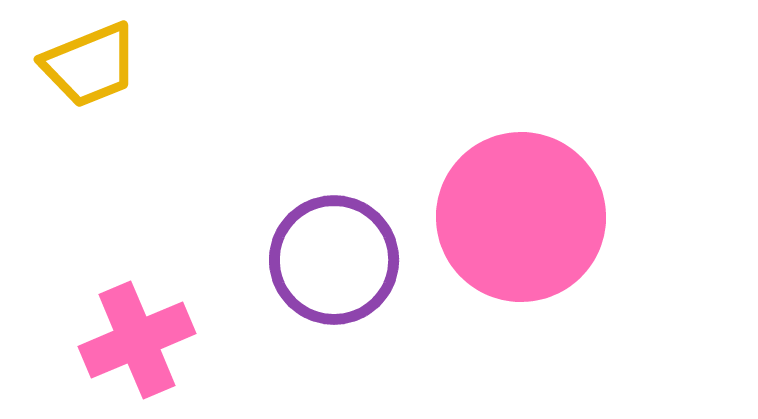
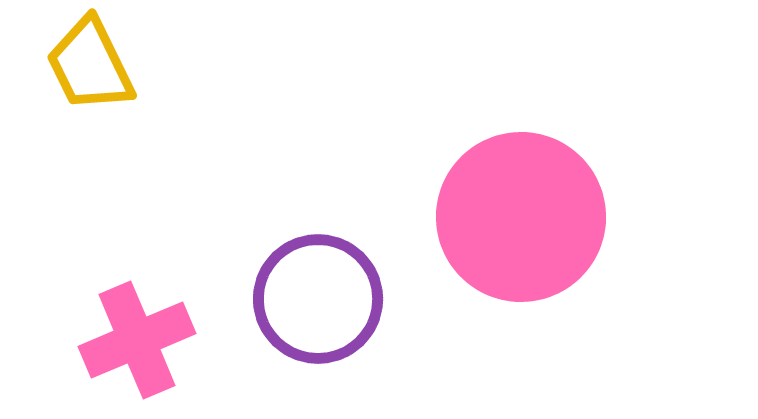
yellow trapezoid: rotated 86 degrees clockwise
purple circle: moved 16 px left, 39 px down
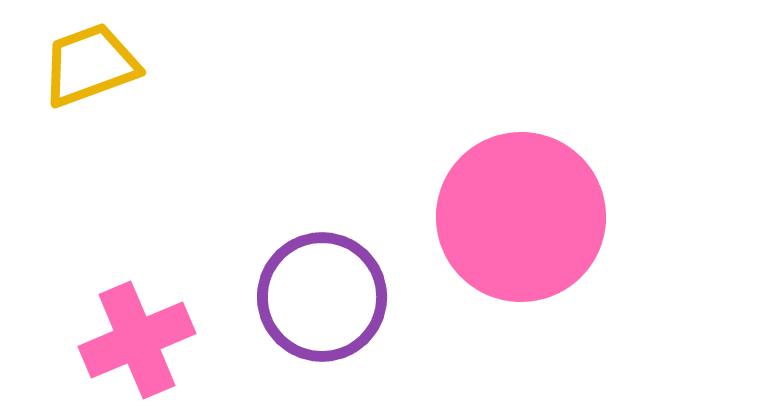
yellow trapezoid: rotated 96 degrees clockwise
purple circle: moved 4 px right, 2 px up
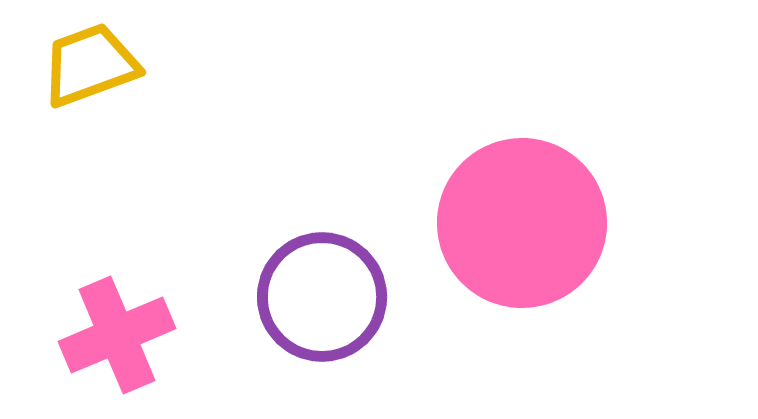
pink circle: moved 1 px right, 6 px down
pink cross: moved 20 px left, 5 px up
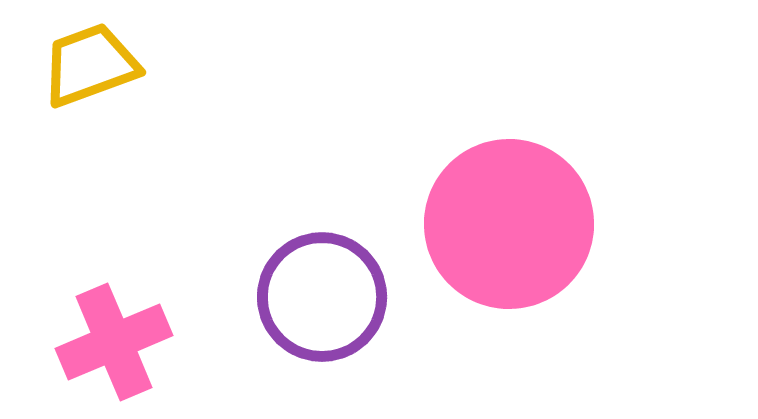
pink circle: moved 13 px left, 1 px down
pink cross: moved 3 px left, 7 px down
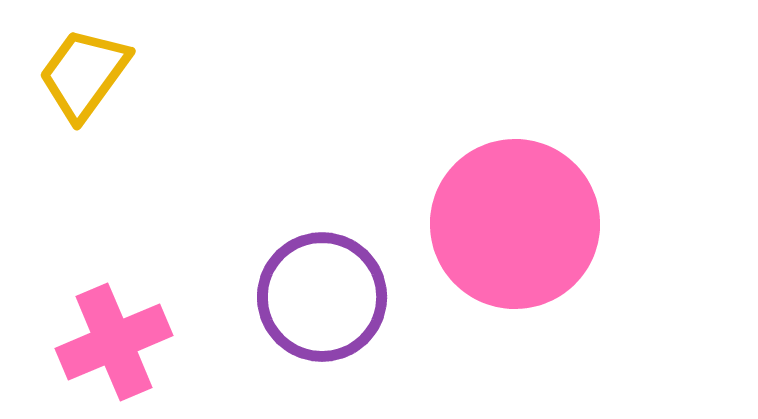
yellow trapezoid: moved 6 px left, 9 px down; rotated 34 degrees counterclockwise
pink circle: moved 6 px right
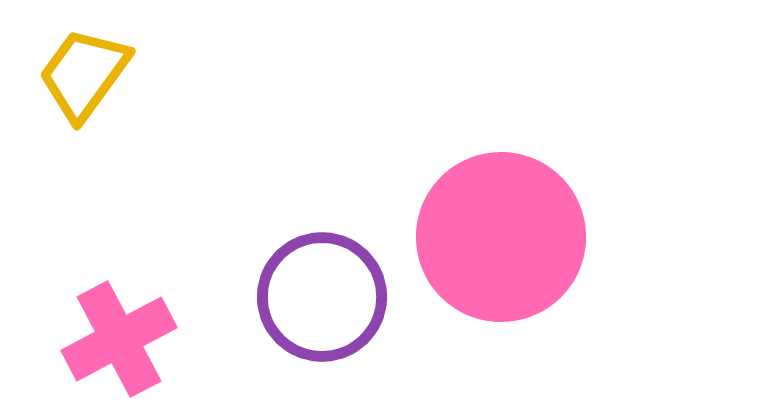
pink circle: moved 14 px left, 13 px down
pink cross: moved 5 px right, 3 px up; rotated 5 degrees counterclockwise
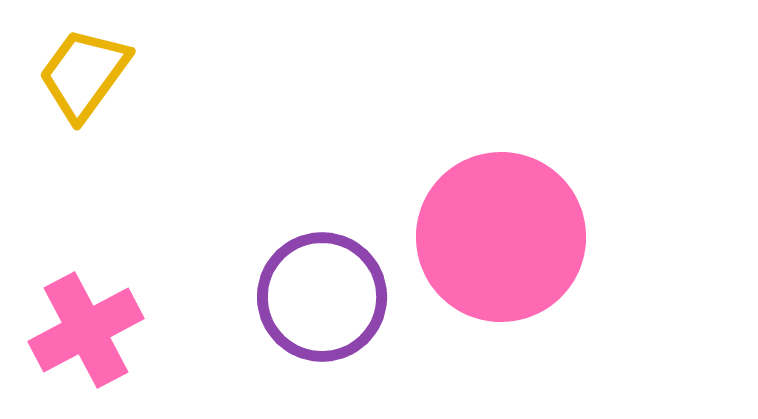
pink cross: moved 33 px left, 9 px up
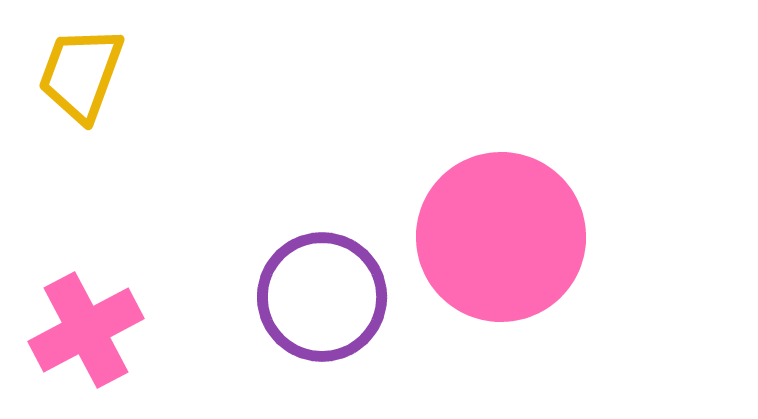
yellow trapezoid: moved 3 px left; rotated 16 degrees counterclockwise
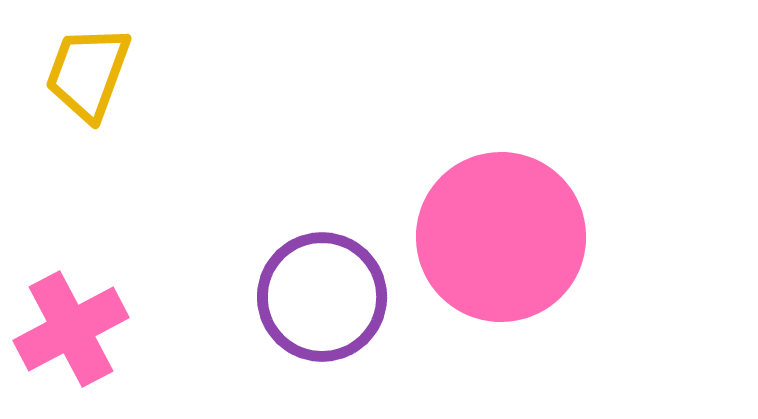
yellow trapezoid: moved 7 px right, 1 px up
pink cross: moved 15 px left, 1 px up
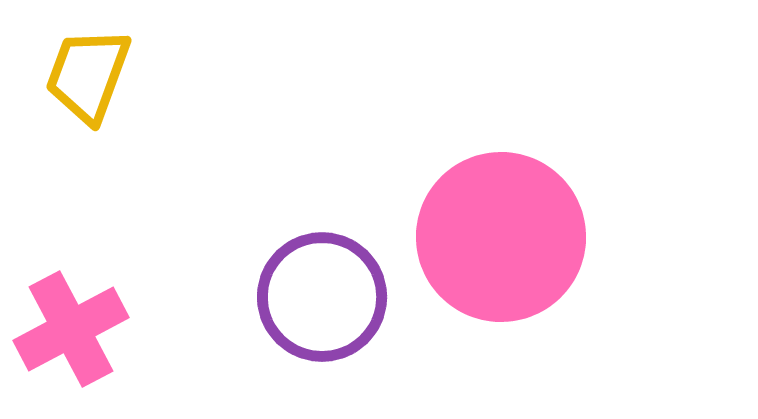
yellow trapezoid: moved 2 px down
